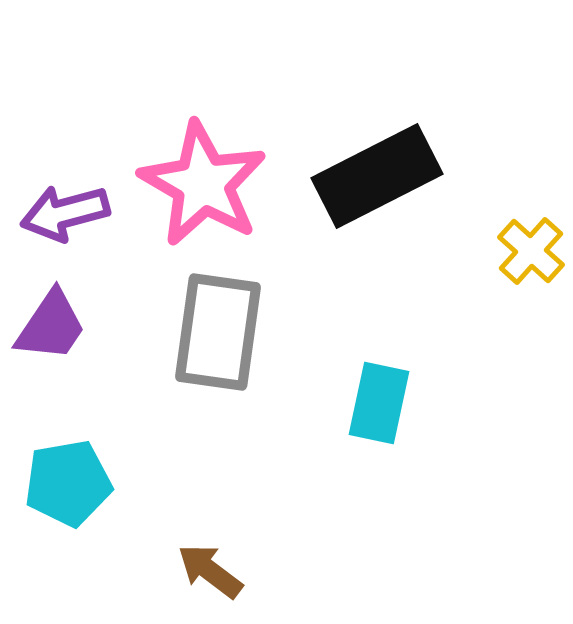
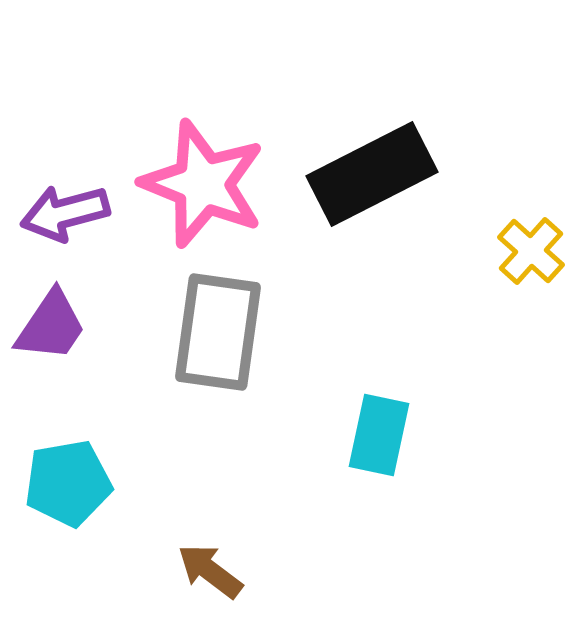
black rectangle: moved 5 px left, 2 px up
pink star: rotated 8 degrees counterclockwise
cyan rectangle: moved 32 px down
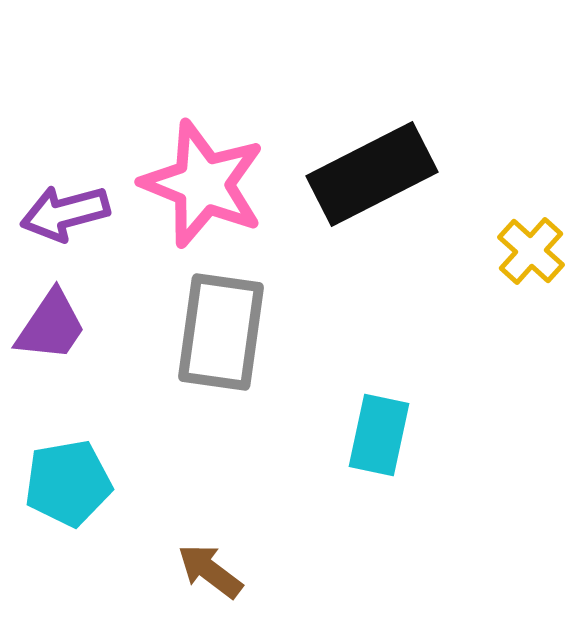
gray rectangle: moved 3 px right
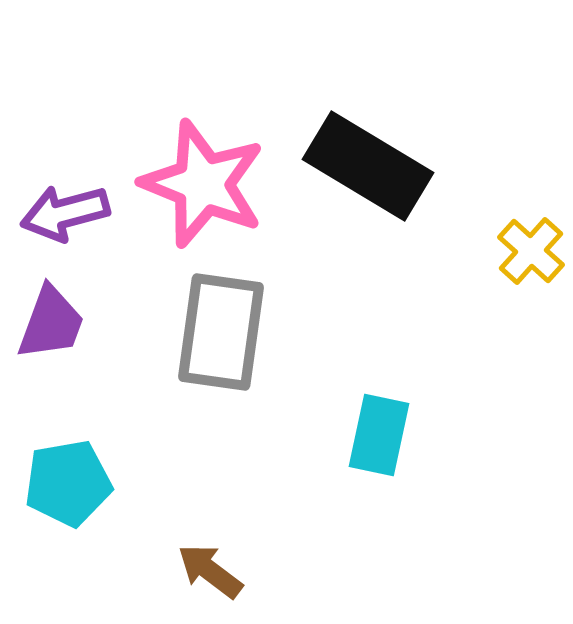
black rectangle: moved 4 px left, 8 px up; rotated 58 degrees clockwise
purple trapezoid: moved 3 px up; rotated 14 degrees counterclockwise
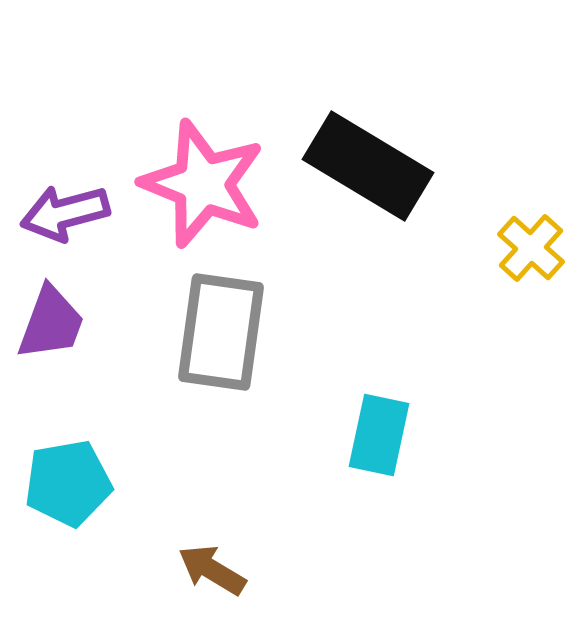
yellow cross: moved 3 px up
brown arrow: moved 2 px right, 1 px up; rotated 6 degrees counterclockwise
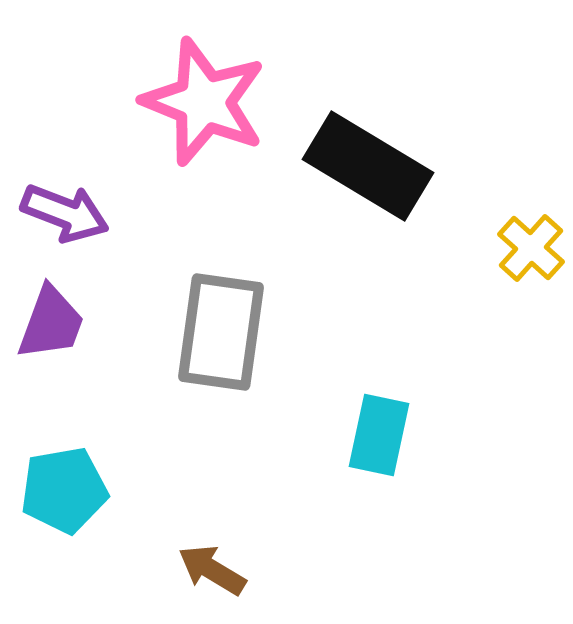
pink star: moved 1 px right, 82 px up
purple arrow: rotated 144 degrees counterclockwise
cyan pentagon: moved 4 px left, 7 px down
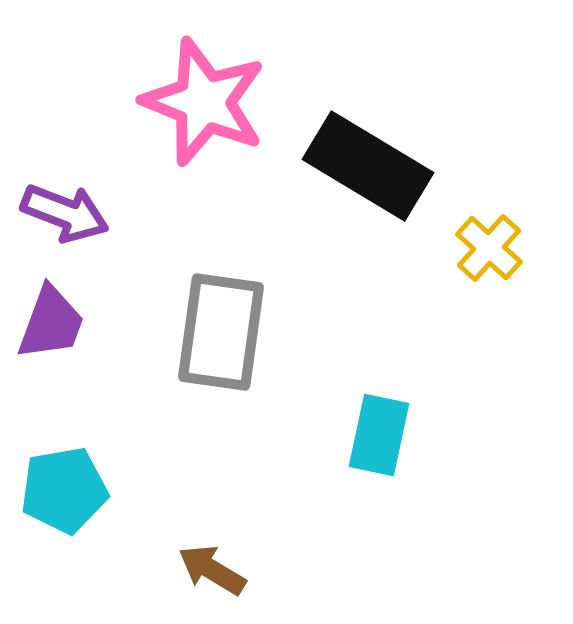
yellow cross: moved 42 px left
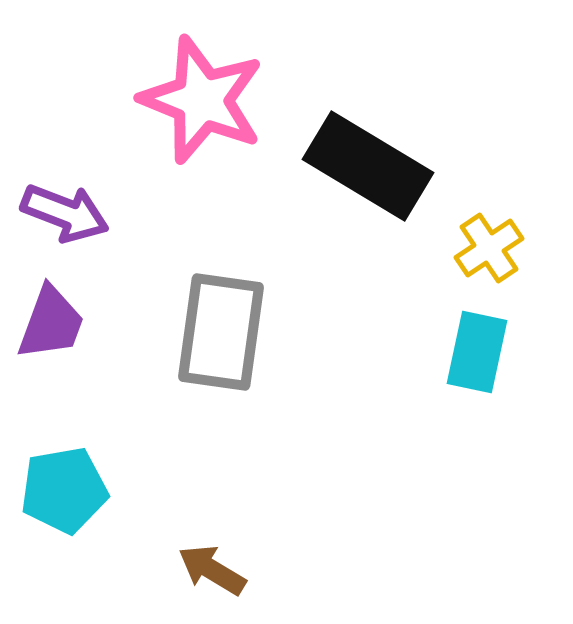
pink star: moved 2 px left, 2 px up
yellow cross: rotated 14 degrees clockwise
cyan rectangle: moved 98 px right, 83 px up
